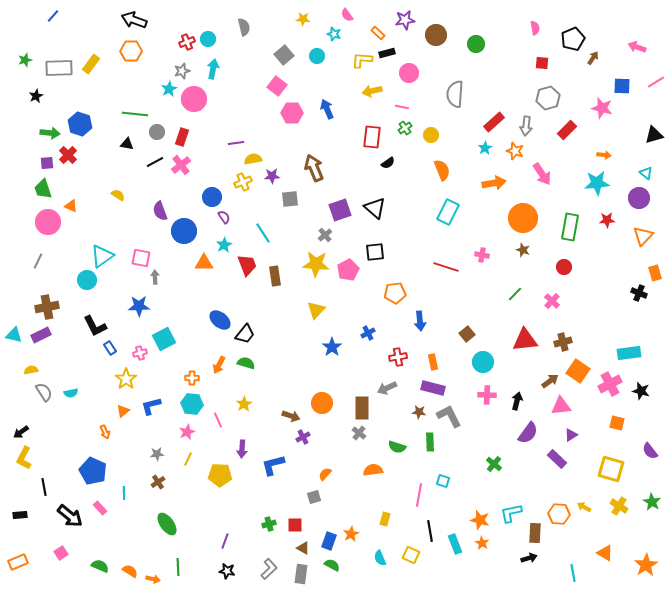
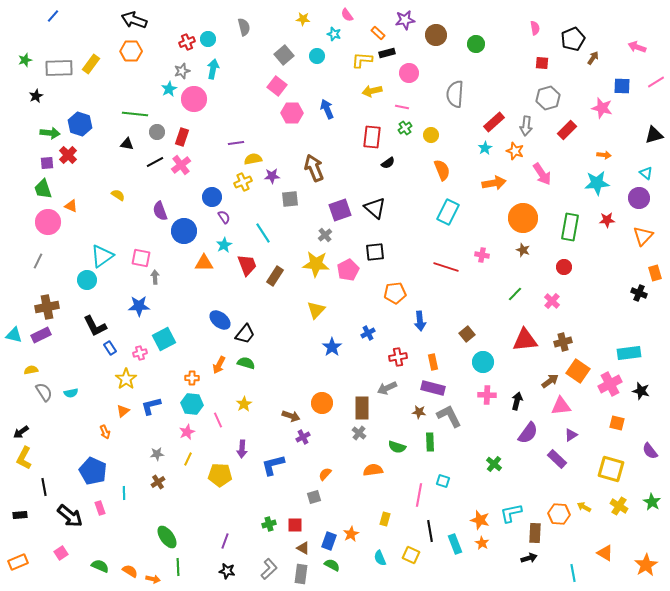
brown rectangle at (275, 276): rotated 42 degrees clockwise
pink rectangle at (100, 508): rotated 24 degrees clockwise
green ellipse at (167, 524): moved 13 px down
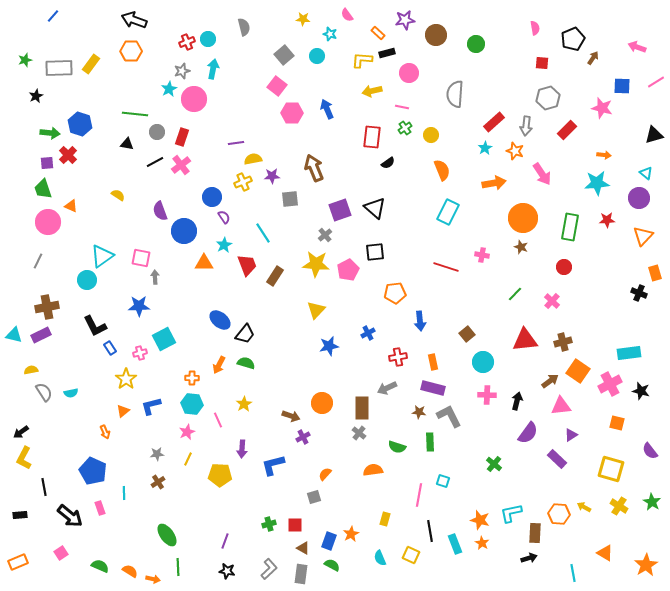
cyan star at (334, 34): moved 4 px left
brown star at (523, 250): moved 2 px left, 3 px up
blue star at (332, 347): moved 3 px left, 1 px up; rotated 24 degrees clockwise
green ellipse at (167, 537): moved 2 px up
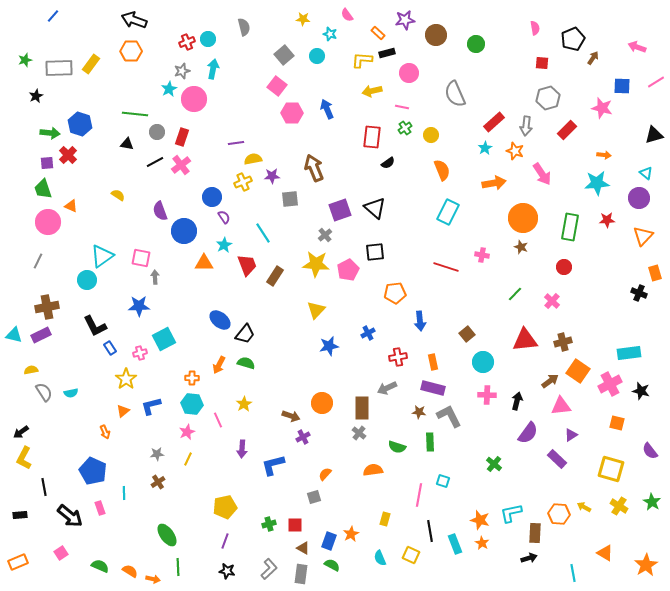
gray semicircle at (455, 94): rotated 28 degrees counterclockwise
yellow pentagon at (220, 475): moved 5 px right, 32 px down; rotated 15 degrees counterclockwise
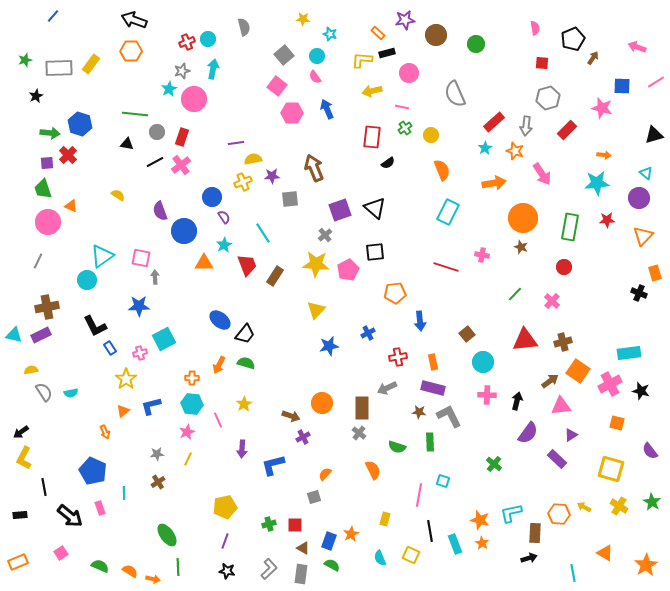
pink semicircle at (347, 15): moved 32 px left, 62 px down
orange semicircle at (373, 470): rotated 72 degrees clockwise
